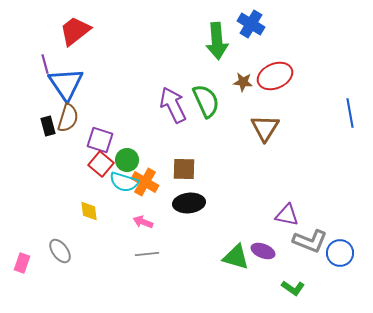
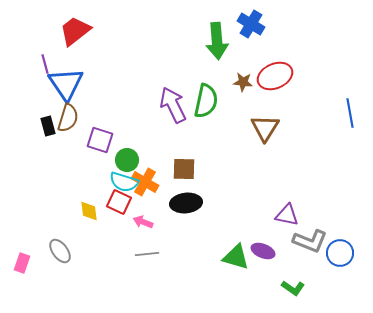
green semicircle: rotated 36 degrees clockwise
red square: moved 18 px right, 38 px down; rotated 15 degrees counterclockwise
black ellipse: moved 3 px left
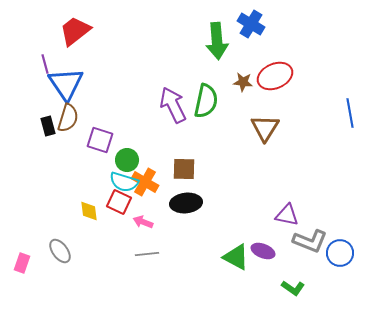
green triangle: rotated 12 degrees clockwise
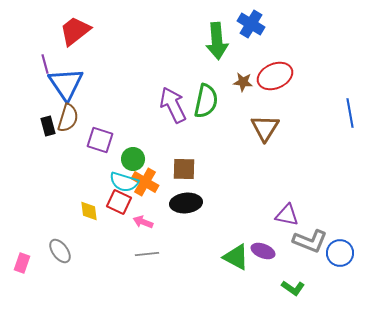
green circle: moved 6 px right, 1 px up
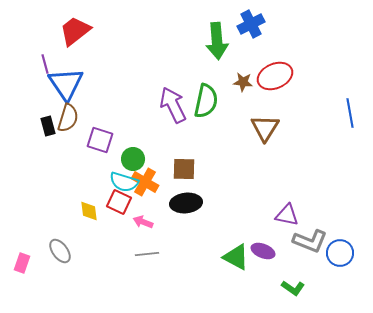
blue cross: rotated 32 degrees clockwise
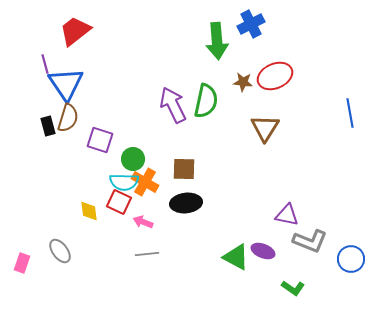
cyan semicircle: rotated 16 degrees counterclockwise
blue circle: moved 11 px right, 6 px down
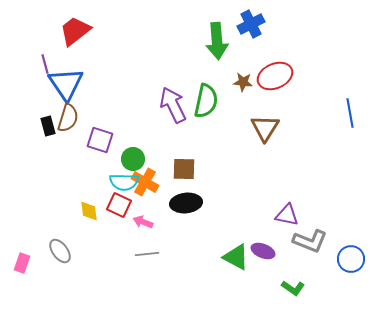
red square: moved 3 px down
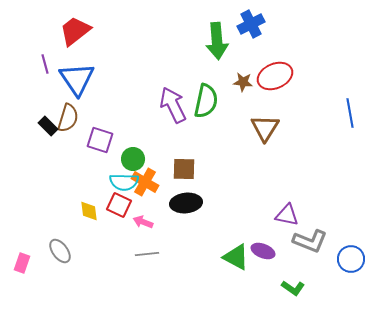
blue triangle: moved 11 px right, 5 px up
black rectangle: rotated 30 degrees counterclockwise
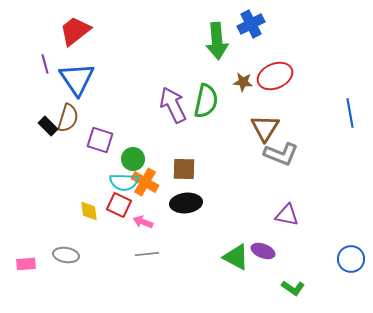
gray L-shape: moved 29 px left, 87 px up
gray ellipse: moved 6 px right, 4 px down; rotated 45 degrees counterclockwise
pink rectangle: moved 4 px right, 1 px down; rotated 66 degrees clockwise
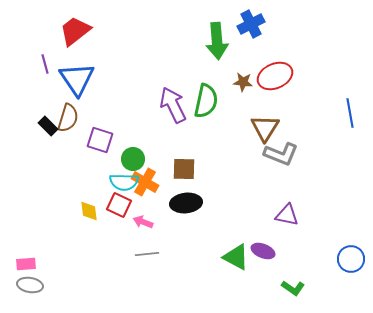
gray ellipse: moved 36 px left, 30 px down
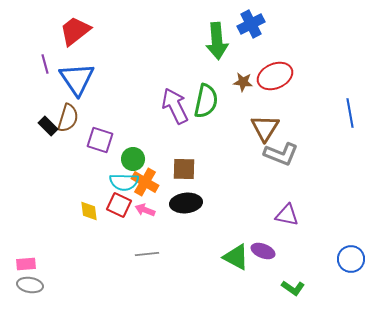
purple arrow: moved 2 px right, 1 px down
pink arrow: moved 2 px right, 12 px up
